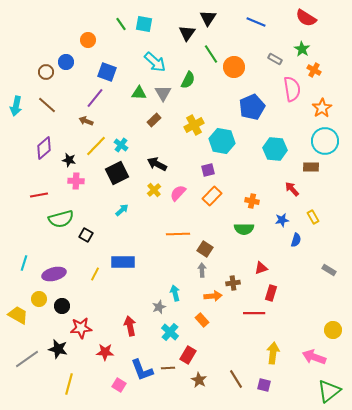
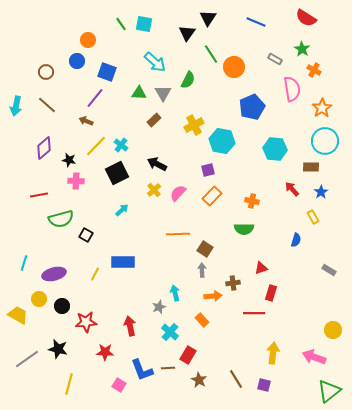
blue circle at (66, 62): moved 11 px right, 1 px up
blue star at (282, 220): moved 39 px right, 28 px up; rotated 24 degrees counterclockwise
red star at (81, 328): moved 5 px right, 6 px up
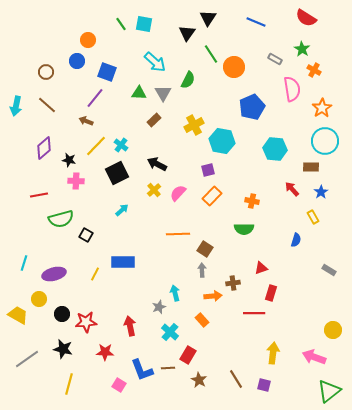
black circle at (62, 306): moved 8 px down
black star at (58, 349): moved 5 px right
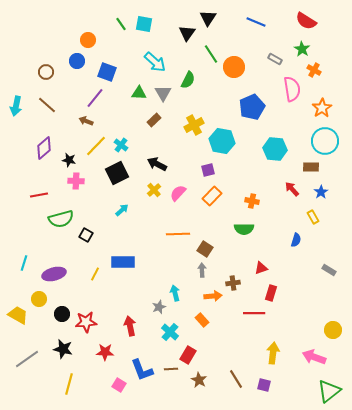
red semicircle at (306, 18): moved 3 px down
brown line at (168, 368): moved 3 px right, 1 px down
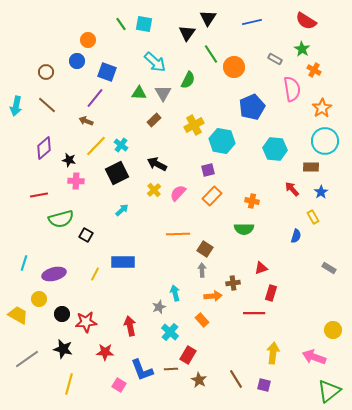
blue line at (256, 22): moved 4 px left; rotated 36 degrees counterclockwise
blue semicircle at (296, 240): moved 4 px up
gray rectangle at (329, 270): moved 2 px up
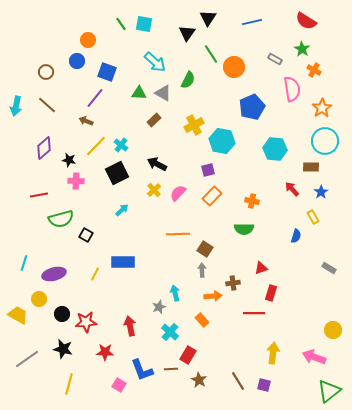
gray triangle at (163, 93): rotated 30 degrees counterclockwise
brown line at (236, 379): moved 2 px right, 2 px down
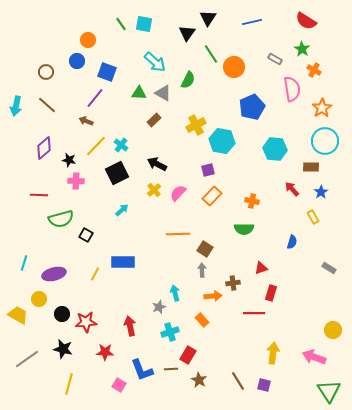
yellow cross at (194, 125): moved 2 px right
red line at (39, 195): rotated 12 degrees clockwise
blue semicircle at (296, 236): moved 4 px left, 6 px down
cyan cross at (170, 332): rotated 30 degrees clockwise
green triangle at (329, 391): rotated 25 degrees counterclockwise
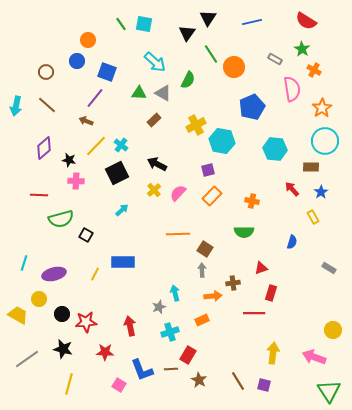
green semicircle at (244, 229): moved 3 px down
orange rectangle at (202, 320): rotated 72 degrees counterclockwise
